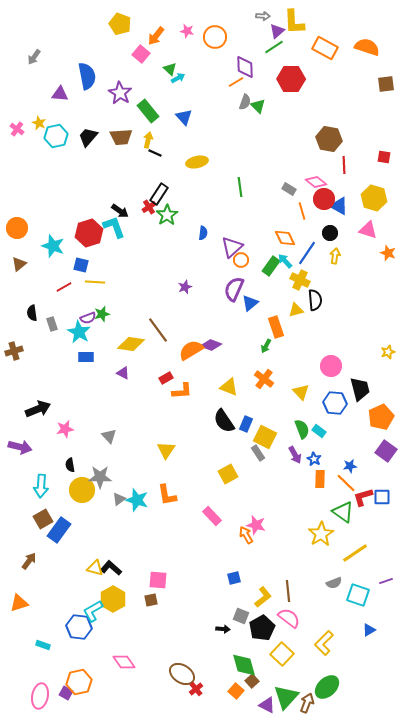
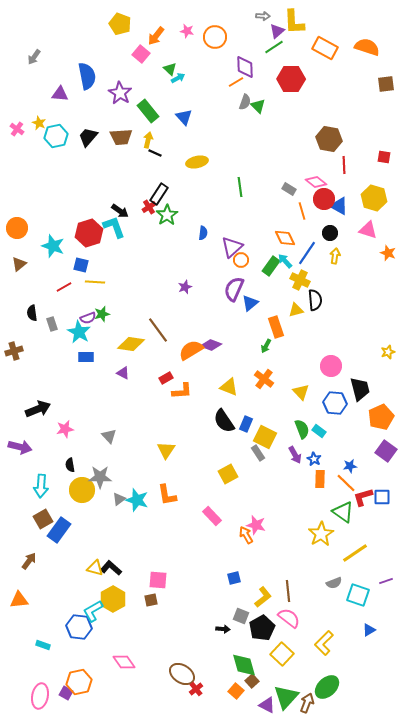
orange triangle at (19, 603): moved 3 px up; rotated 12 degrees clockwise
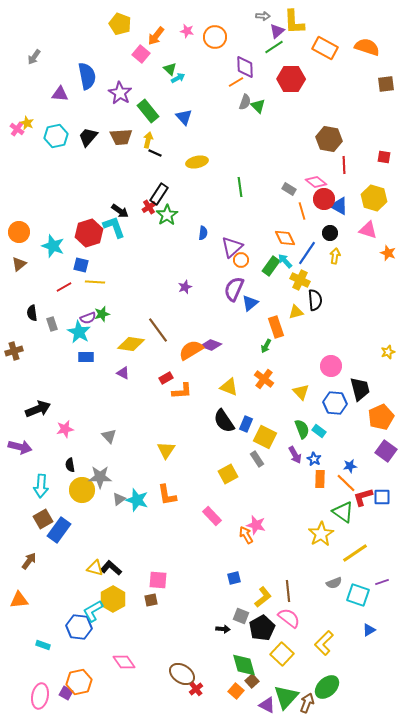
yellow star at (39, 123): moved 12 px left
orange circle at (17, 228): moved 2 px right, 4 px down
yellow triangle at (296, 310): moved 2 px down
gray rectangle at (258, 453): moved 1 px left, 6 px down
purple line at (386, 581): moved 4 px left, 1 px down
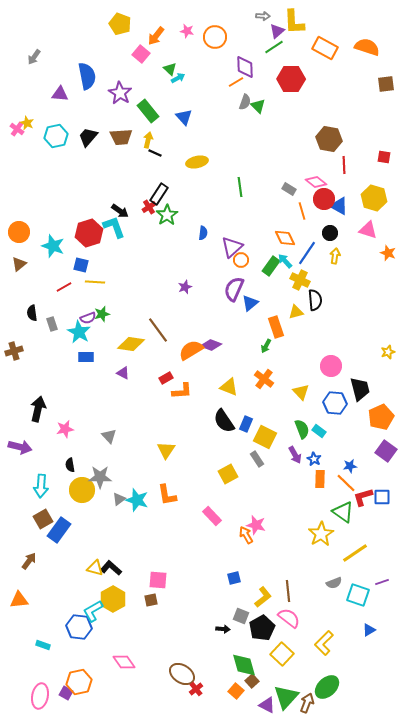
black arrow at (38, 409): rotated 55 degrees counterclockwise
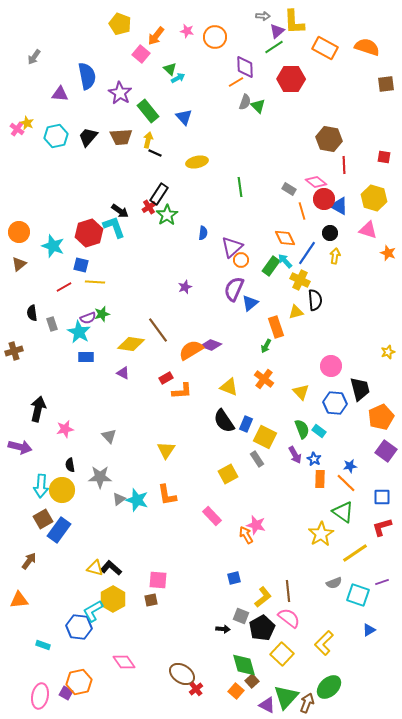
yellow circle at (82, 490): moved 20 px left
red L-shape at (363, 497): moved 19 px right, 30 px down
green ellipse at (327, 687): moved 2 px right
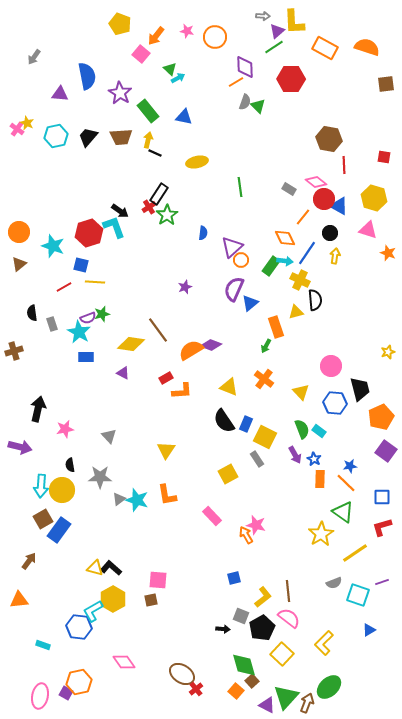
blue triangle at (184, 117): rotated 36 degrees counterclockwise
orange line at (302, 211): moved 1 px right, 6 px down; rotated 54 degrees clockwise
cyan arrow at (285, 261): rotated 140 degrees clockwise
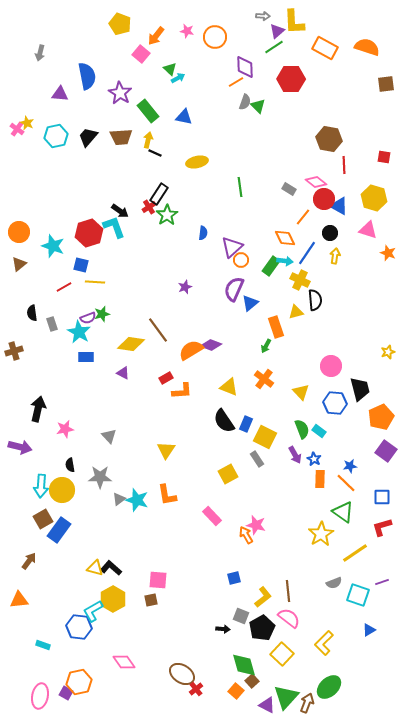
gray arrow at (34, 57): moved 6 px right, 4 px up; rotated 21 degrees counterclockwise
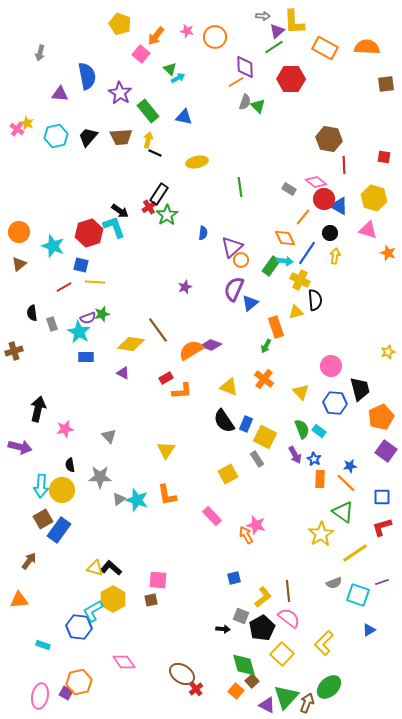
orange semicircle at (367, 47): rotated 15 degrees counterclockwise
